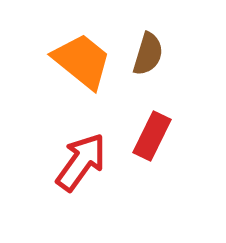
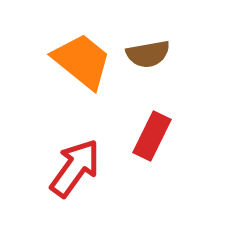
brown semicircle: rotated 63 degrees clockwise
red arrow: moved 6 px left, 6 px down
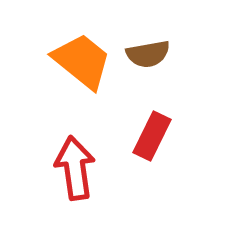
red arrow: rotated 44 degrees counterclockwise
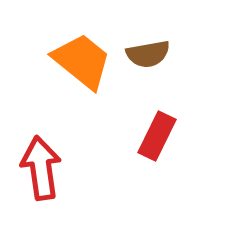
red rectangle: moved 5 px right
red arrow: moved 34 px left
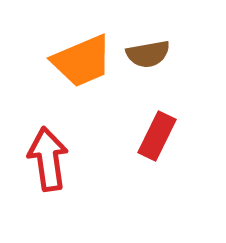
orange trapezoid: rotated 118 degrees clockwise
red arrow: moved 7 px right, 9 px up
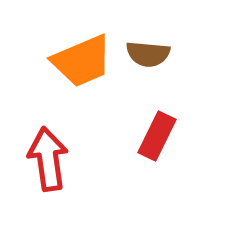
brown semicircle: rotated 15 degrees clockwise
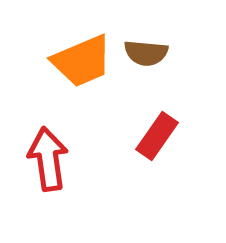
brown semicircle: moved 2 px left, 1 px up
red rectangle: rotated 9 degrees clockwise
